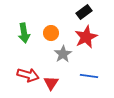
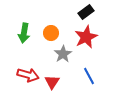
black rectangle: moved 2 px right
green arrow: rotated 18 degrees clockwise
blue line: rotated 54 degrees clockwise
red triangle: moved 1 px right, 1 px up
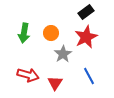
red triangle: moved 3 px right, 1 px down
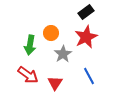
green arrow: moved 6 px right, 12 px down
red arrow: rotated 20 degrees clockwise
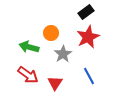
red star: moved 2 px right
green arrow: moved 1 px left, 2 px down; rotated 96 degrees clockwise
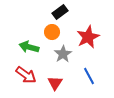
black rectangle: moved 26 px left
orange circle: moved 1 px right, 1 px up
red arrow: moved 2 px left
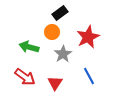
black rectangle: moved 1 px down
red arrow: moved 1 px left, 2 px down
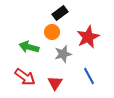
gray star: rotated 18 degrees clockwise
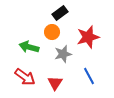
red star: rotated 10 degrees clockwise
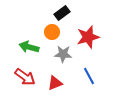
black rectangle: moved 2 px right
gray star: rotated 18 degrees clockwise
red triangle: rotated 35 degrees clockwise
